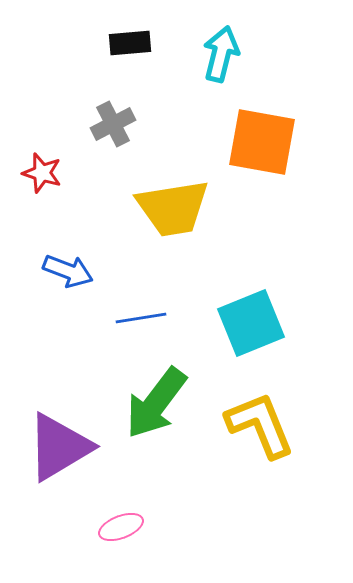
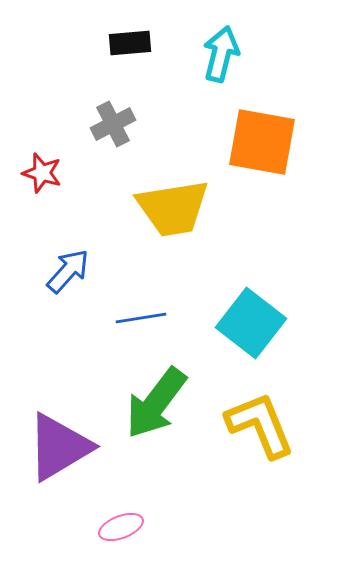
blue arrow: rotated 69 degrees counterclockwise
cyan square: rotated 30 degrees counterclockwise
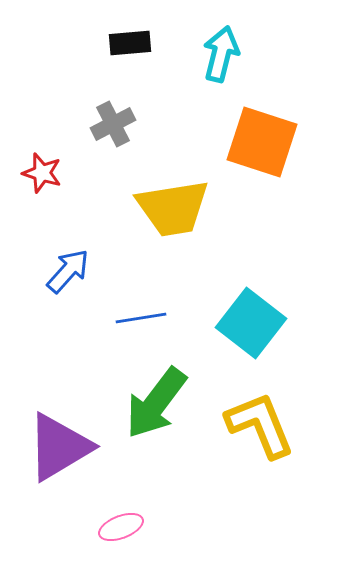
orange square: rotated 8 degrees clockwise
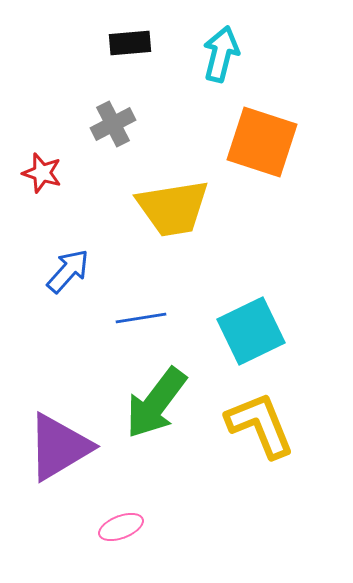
cyan square: moved 8 px down; rotated 26 degrees clockwise
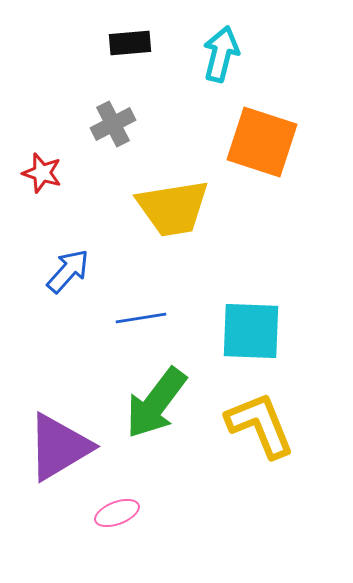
cyan square: rotated 28 degrees clockwise
pink ellipse: moved 4 px left, 14 px up
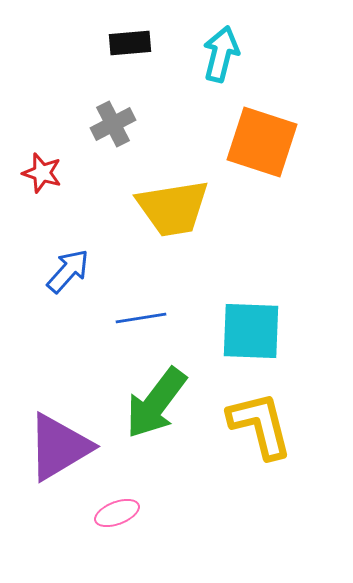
yellow L-shape: rotated 8 degrees clockwise
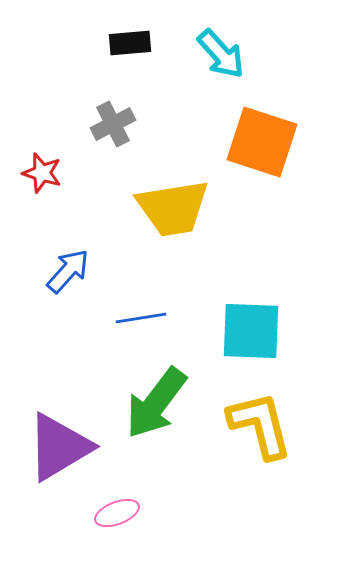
cyan arrow: rotated 124 degrees clockwise
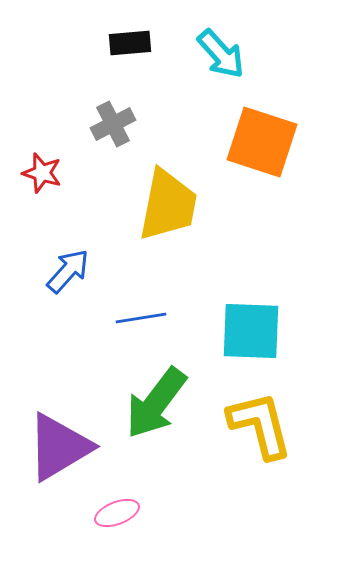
yellow trapezoid: moved 5 px left, 3 px up; rotated 70 degrees counterclockwise
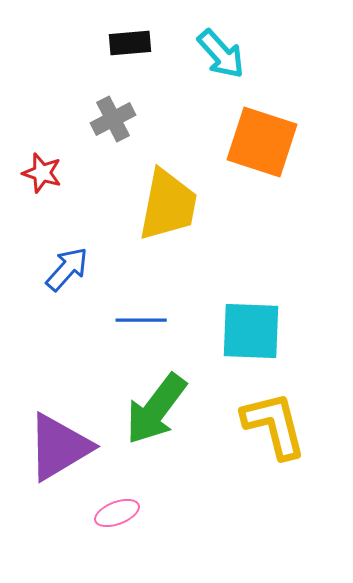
gray cross: moved 5 px up
blue arrow: moved 1 px left, 2 px up
blue line: moved 2 px down; rotated 9 degrees clockwise
green arrow: moved 6 px down
yellow L-shape: moved 14 px right
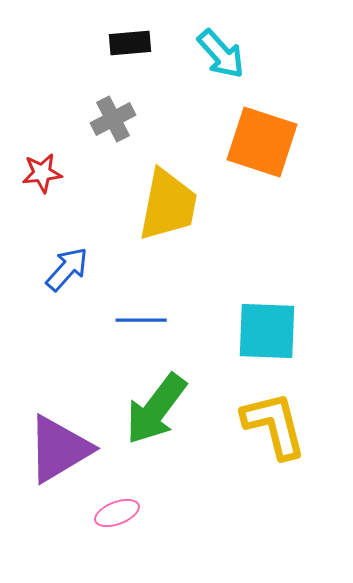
red star: rotated 24 degrees counterclockwise
cyan square: moved 16 px right
purple triangle: moved 2 px down
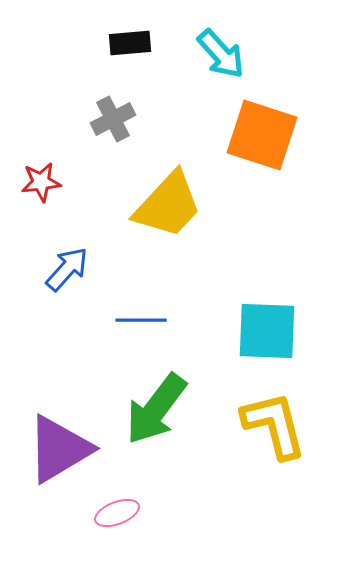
orange square: moved 7 px up
red star: moved 1 px left, 9 px down
yellow trapezoid: rotated 32 degrees clockwise
